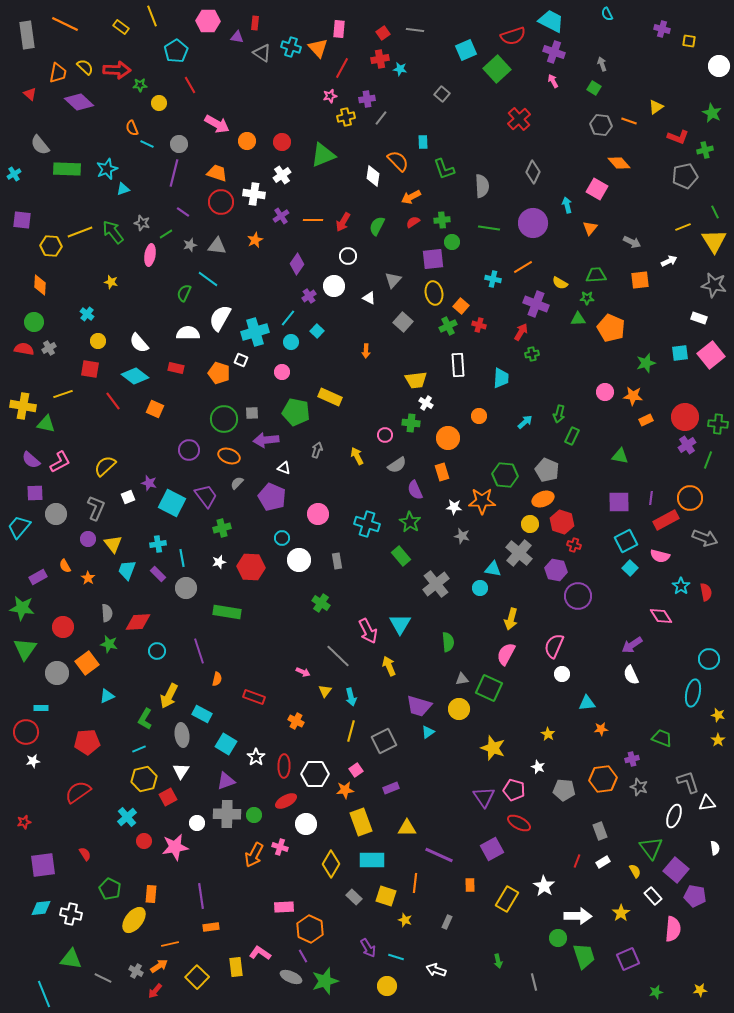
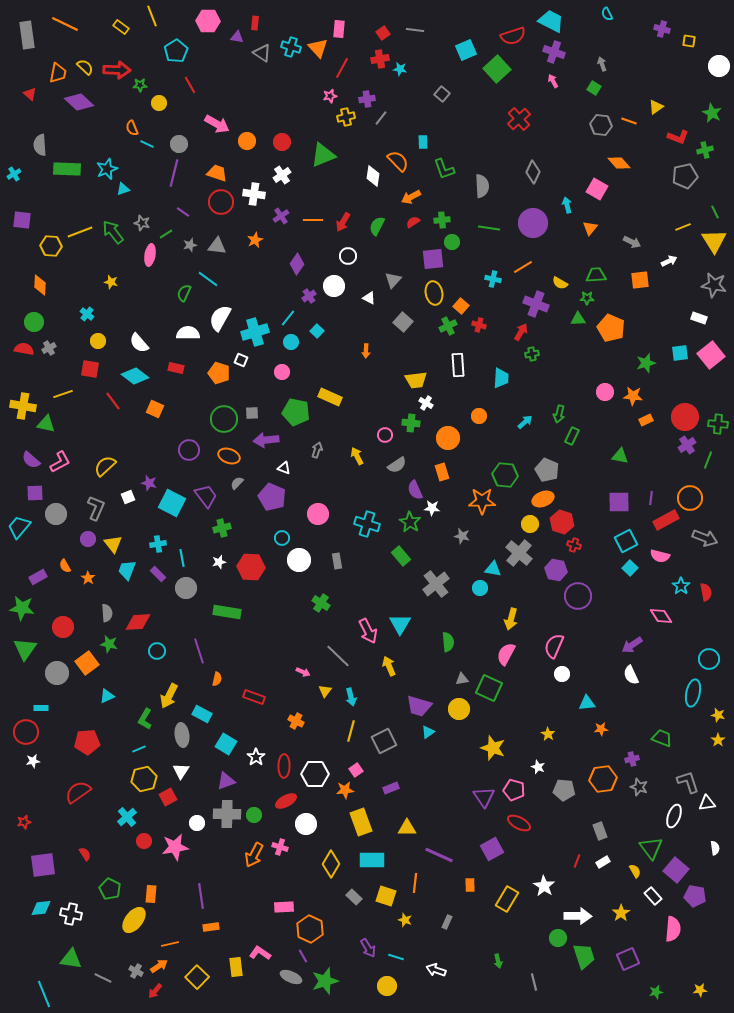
gray semicircle at (40, 145): rotated 35 degrees clockwise
white star at (454, 507): moved 22 px left, 1 px down
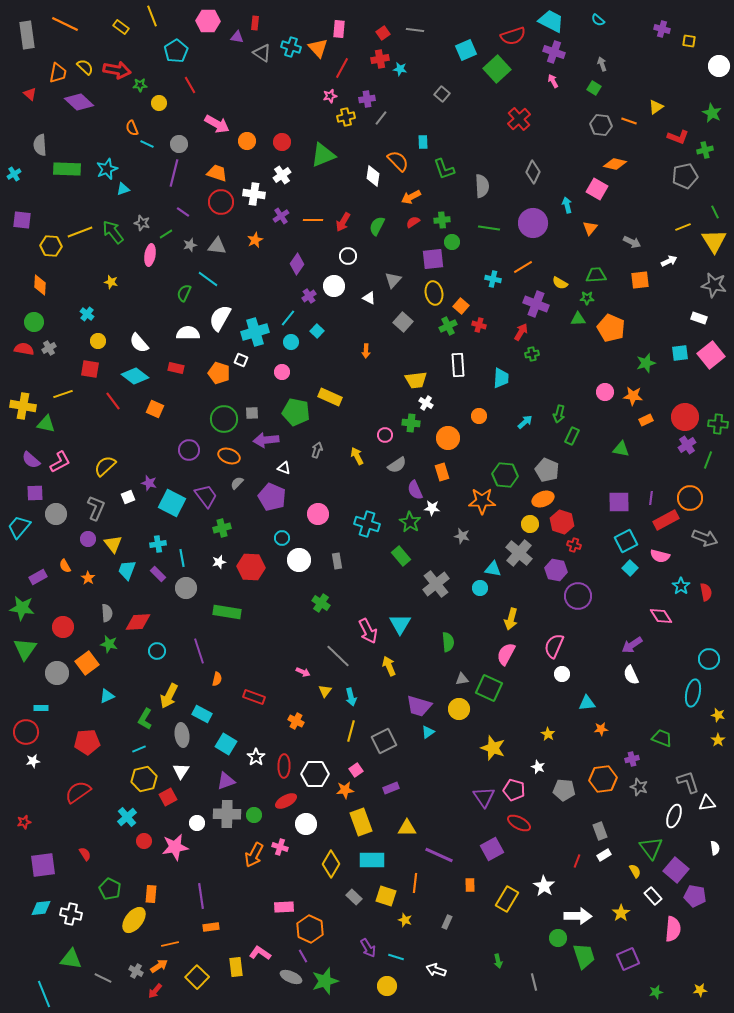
cyan semicircle at (607, 14): moved 9 px left, 6 px down; rotated 24 degrees counterclockwise
red arrow at (117, 70): rotated 8 degrees clockwise
orange diamond at (619, 163): moved 4 px left, 1 px down; rotated 35 degrees counterclockwise
green triangle at (620, 456): moved 1 px right, 7 px up
white rectangle at (603, 862): moved 1 px right, 7 px up
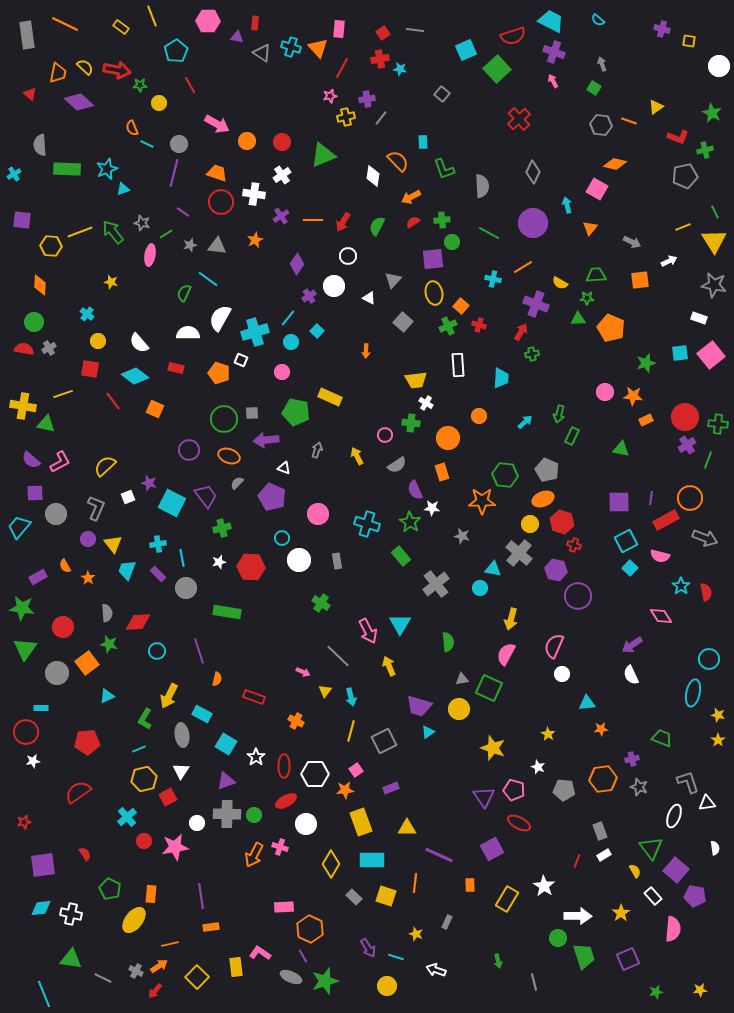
green line at (489, 228): moved 5 px down; rotated 20 degrees clockwise
yellow star at (405, 920): moved 11 px right, 14 px down
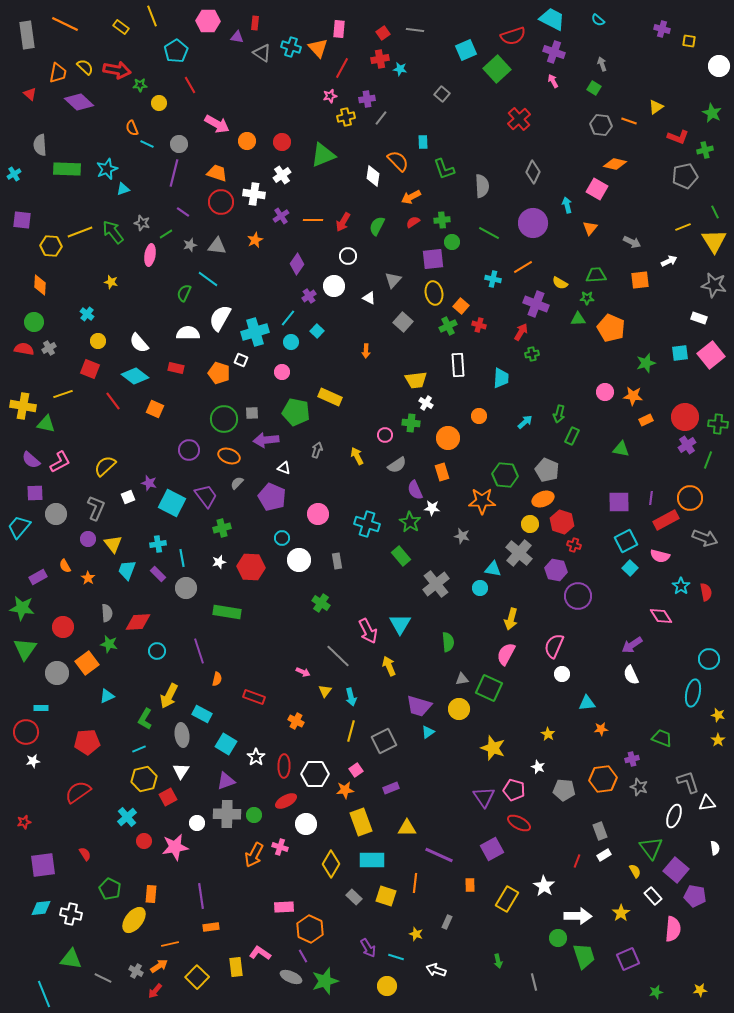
cyan trapezoid at (551, 21): moved 1 px right, 2 px up
red square at (90, 369): rotated 12 degrees clockwise
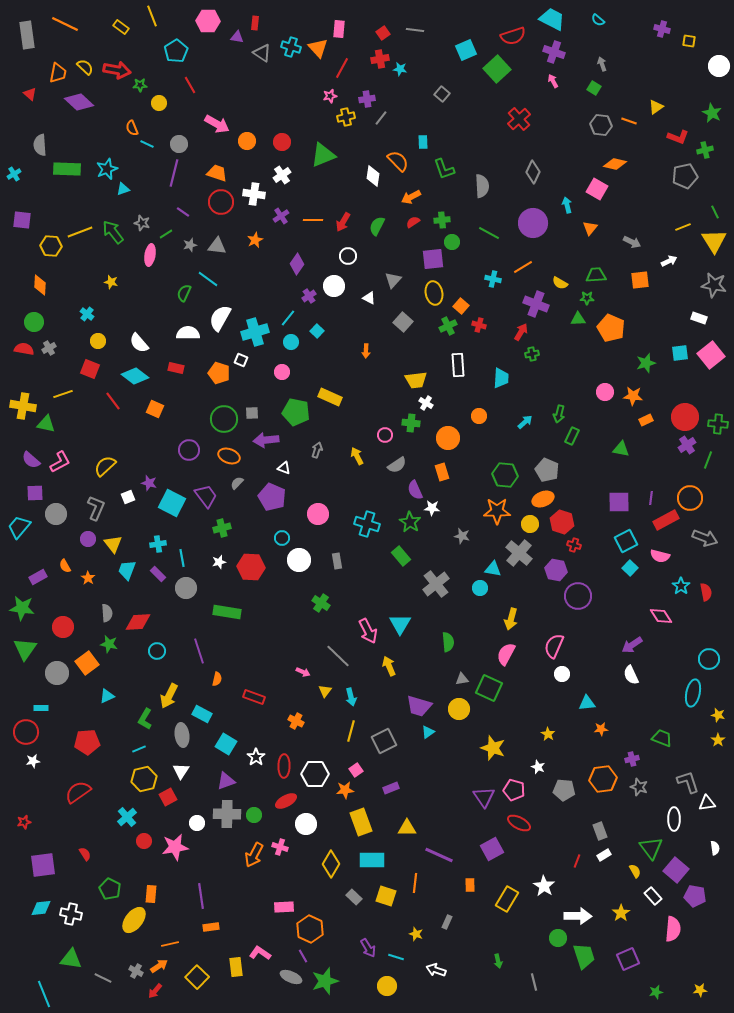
orange star at (482, 501): moved 15 px right, 10 px down
white ellipse at (674, 816): moved 3 px down; rotated 20 degrees counterclockwise
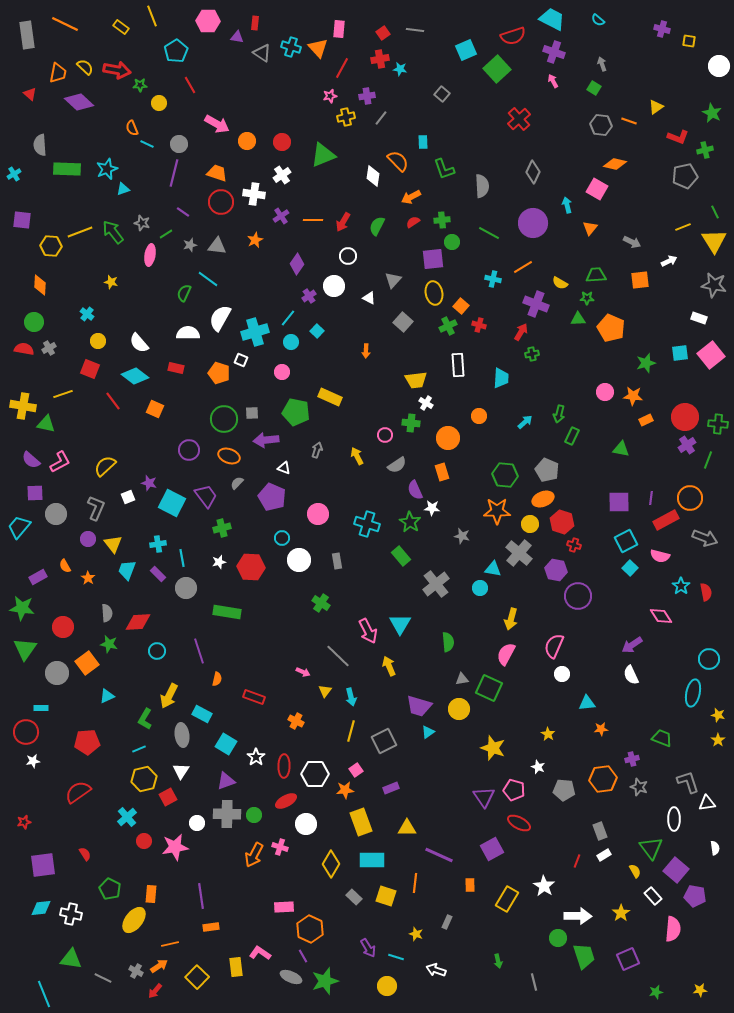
purple cross at (367, 99): moved 3 px up
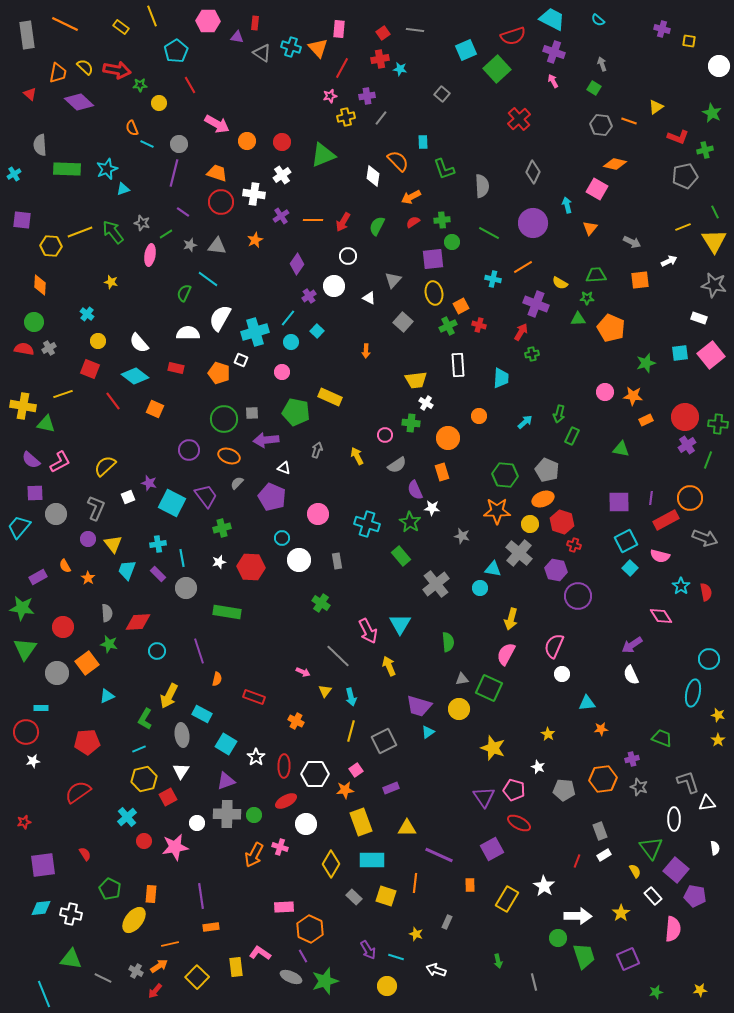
orange square at (461, 306): rotated 21 degrees clockwise
purple arrow at (368, 948): moved 2 px down
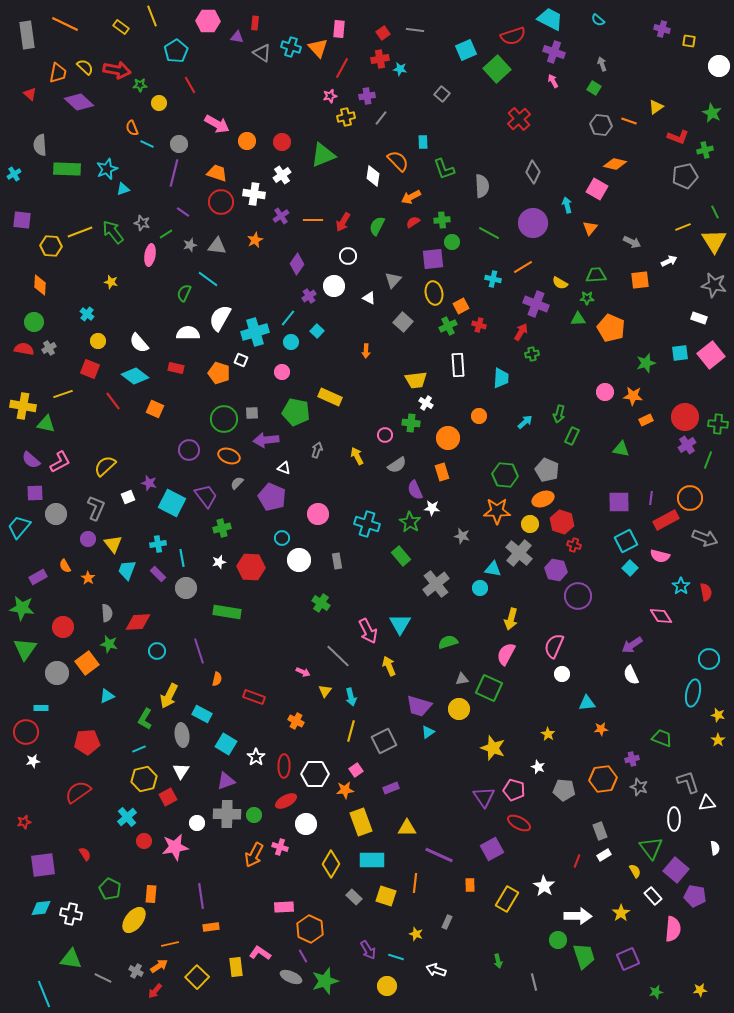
cyan trapezoid at (552, 19): moved 2 px left
green semicircle at (448, 642): rotated 102 degrees counterclockwise
green circle at (558, 938): moved 2 px down
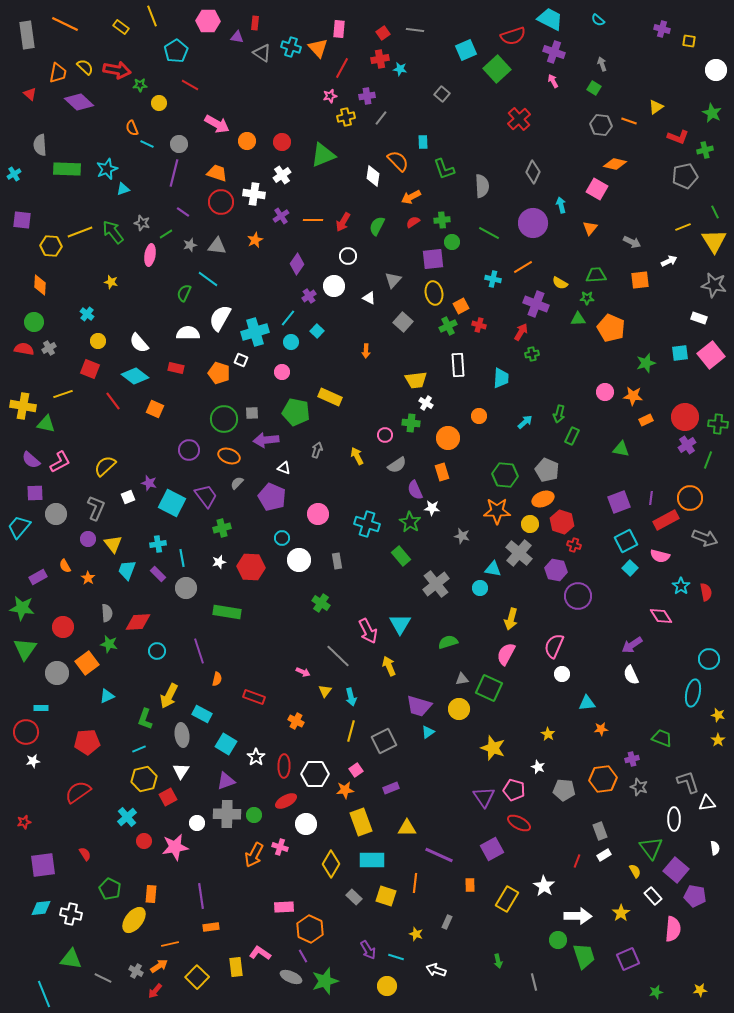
white circle at (719, 66): moved 3 px left, 4 px down
red line at (190, 85): rotated 30 degrees counterclockwise
cyan arrow at (567, 205): moved 6 px left
purple square at (619, 502): rotated 20 degrees counterclockwise
green L-shape at (145, 719): rotated 10 degrees counterclockwise
